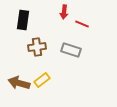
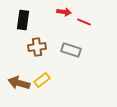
red arrow: rotated 88 degrees counterclockwise
red line: moved 2 px right, 2 px up
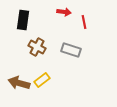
red line: rotated 56 degrees clockwise
brown cross: rotated 36 degrees clockwise
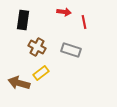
yellow rectangle: moved 1 px left, 7 px up
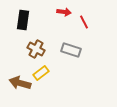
red line: rotated 16 degrees counterclockwise
brown cross: moved 1 px left, 2 px down
brown arrow: moved 1 px right
